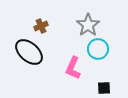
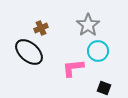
brown cross: moved 2 px down
cyan circle: moved 2 px down
pink L-shape: rotated 60 degrees clockwise
black square: rotated 24 degrees clockwise
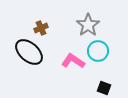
pink L-shape: moved 7 px up; rotated 40 degrees clockwise
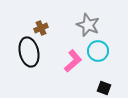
gray star: rotated 15 degrees counterclockwise
black ellipse: rotated 36 degrees clockwise
pink L-shape: rotated 105 degrees clockwise
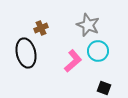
black ellipse: moved 3 px left, 1 px down
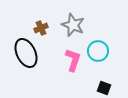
gray star: moved 15 px left
black ellipse: rotated 12 degrees counterclockwise
pink L-shape: moved 1 px up; rotated 30 degrees counterclockwise
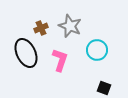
gray star: moved 3 px left, 1 px down
cyan circle: moved 1 px left, 1 px up
pink L-shape: moved 13 px left
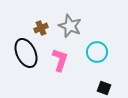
cyan circle: moved 2 px down
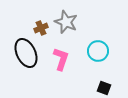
gray star: moved 4 px left, 4 px up
cyan circle: moved 1 px right, 1 px up
pink L-shape: moved 1 px right, 1 px up
